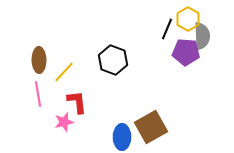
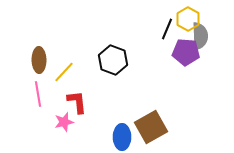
gray semicircle: moved 2 px left
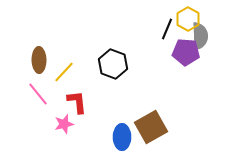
black hexagon: moved 4 px down
pink line: rotated 30 degrees counterclockwise
pink star: moved 2 px down
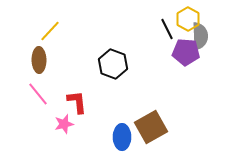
black line: rotated 50 degrees counterclockwise
yellow line: moved 14 px left, 41 px up
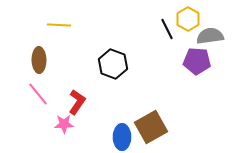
yellow line: moved 9 px right, 6 px up; rotated 50 degrees clockwise
gray semicircle: moved 10 px right; rotated 96 degrees counterclockwise
purple pentagon: moved 11 px right, 9 px down
red L-shape: rotated 40 degrees clockwise
pink star: rotated 12 degrees clockwise
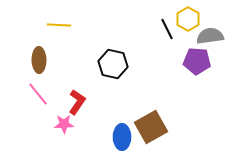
black hexagon: rotated 8 degrees counterclockwise
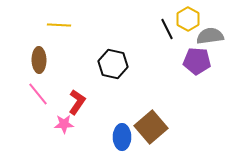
brown square: rotated 12 degrees counterclockwise
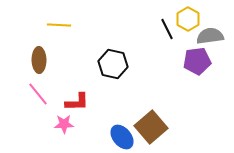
purple pentagon: rotated 12 degrees counterclockwise
red L-shape: rotated 55 degrees clockwise
blue ellipse: rotated 40 degrees counterclockwise
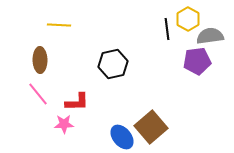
black line: rotated 20 degrees clockwise
brown ellipse: moved 1 px right
black hexagon: rotated 24 degrees counterclockwise
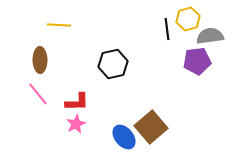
yellow hexagon: rotated 15 degrees clockwise
pink star: moved 12 px right; rotated 24 degrees counterclockwise
blue ellipse: moved 2 px right
